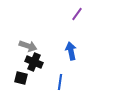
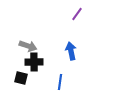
black cross: rotated 24 degrees counterclockwise
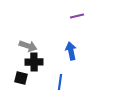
purple line: moved 2 px down; rotated 40 degrees clockwise
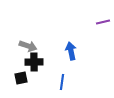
purple line: moved 26 px right, 6 px down
black square: rotated 24 degrees counterclockwise
blue line: moved 2 px right
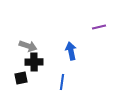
purple line: moved 4 px left, 5 px down
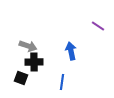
purple line: moved 1 px left, 1 px up; rotated 48 degrees clockwise
black square: rotated 32 degrees clockwise
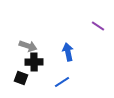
blue arrow: moved 3 px left, 1 px down
blue line: rotated 49 degrees clockwise
